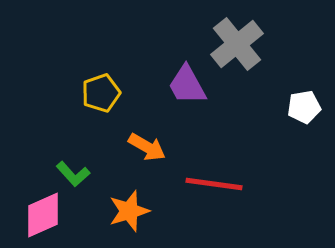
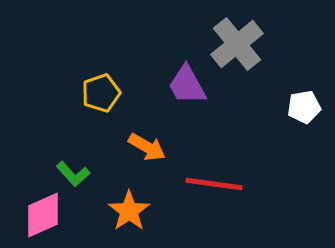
orange star: rotated 18 degrees counterclockwise
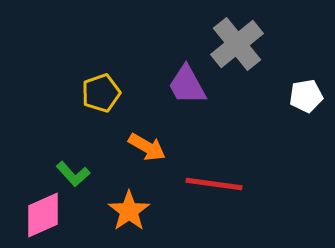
white pentagon: moved 2 px right, 11 px up
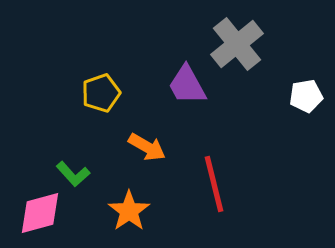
red line: rotated 68 degrees clockwise
pink diamond: moved 3 px left, 2 px up; rotated 9 degrees clockwise
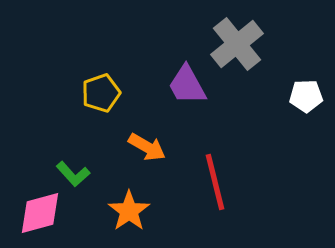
white pentagon: rotated 8 degrees clockwise
red line: moved 1 px right, 2 px up
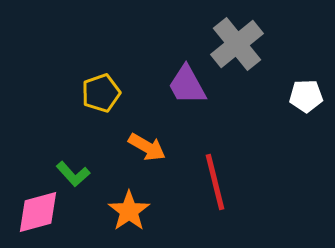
pink diamond: moved 2 px left, 1 px up
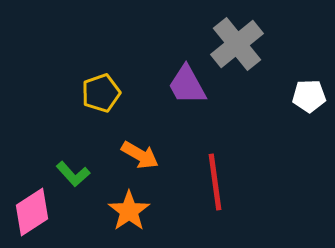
white pentagon: moved 3 px right
orange arrow: moved 7 px left, 8 px down
red line: rotated 6 degrees clockwise
pink diamond: moved 6 px left; rotated 18 degrees counterclockwise
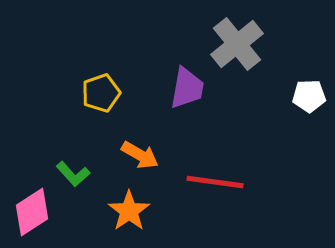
purple trapezoid: moved 3 px down; rotated 141 degrees counterclockwise
red line: rotated 74 degrees counterclockwise
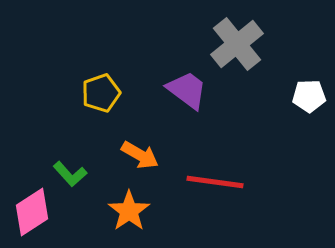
purple trapezoid: moved 2 px down; rotated 63 degrees counterclockwise
green L-shape: moved 3 px left
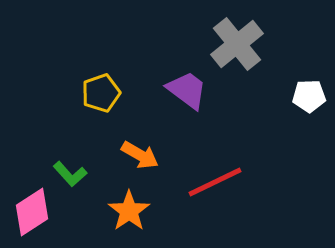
red line: rotated 34 degrees counterclockwise
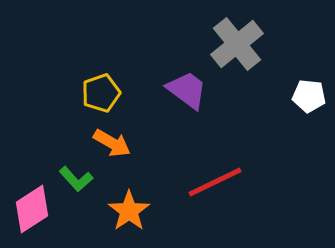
white pentagon: rotated 8 degrees clockwise
orange arrow: moved 28 px left, 12 px up
green L-shape: moved 6 px right, 5 px down
pink diamond: moved 3 px up
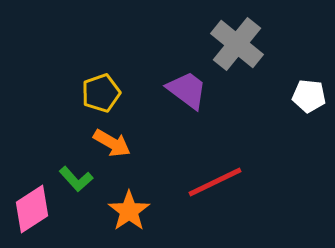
gray cross: rotated 12 degrees counterclockwise
